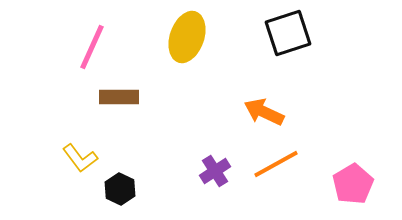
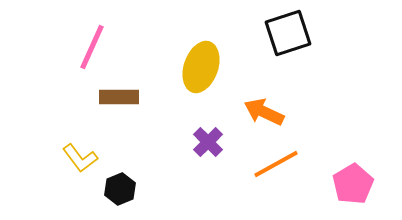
yellow ellipse: moved 14 px right, 30 px down
purple cross: moved 7 px left, 29 px up; rotated 12 degrees counterclockwise
black hexagon: rotated 12 degrees clockwise
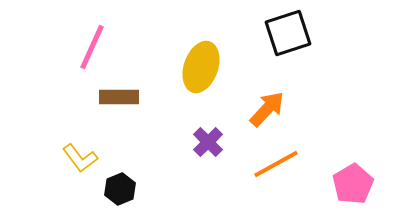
orange arrow: moved 3 px right, 3 px up; rotated 108 degrees clockwise
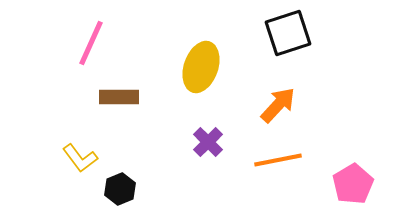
pink line: moved 1 px left, 4 px up
orange arrow: moved 11 px right, 4 px up
orange line: moved 2 px right, 4 px up; rotated 18 degrees clockwise
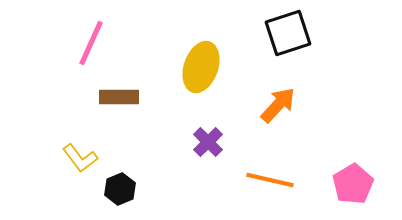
orange line: moved 8 px left, 20 px down; rotated 24 degrees clockwise
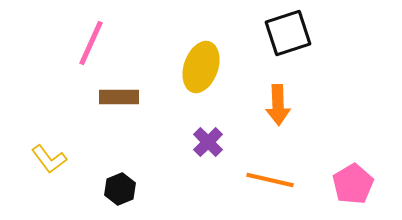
orange arrow: rotated 135 degrees clockwise
yellow L-shape: moved 31 px left, 1 px down
